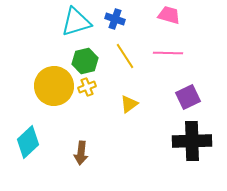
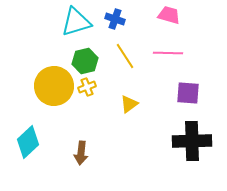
purple square: moved 4 px up; rotated 30 degrees clockwise
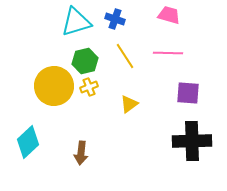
yellow cross: moved 2 px right
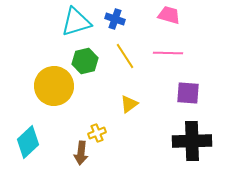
yellow cross: moved 8 px right, 46 px down
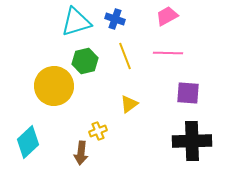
pink trapezoid: moved 2 px left, 1 px down; rotated 45 degrees counterclockwise
yellow line: rotated 12 degrees clockwise
yellow cross: moved 1 px right, 2 px up
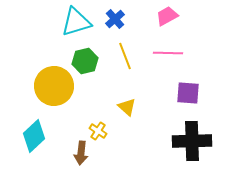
blue cross: rotated 30 degrees clockwise
yellow triangle: moved 2 px left, 3 px down; rotated 42 degrees counterclockwise
yellow cross: rotated 36 degrees counterclockwise
cyan diamond: moved 6 px right, 6 px up
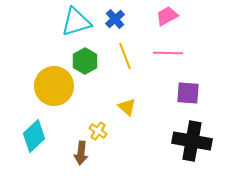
green hexagon: rotated 15 degrees counterclockwise
black cross: rotated 12 degrees clockwise
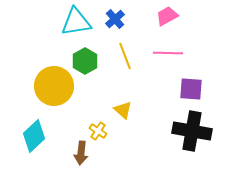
cyan triangle: rotated 8 degrees clockwise
purple square: moved 3 px right, 4 px up
yellow triangle: moved 4 px left, 3 px down
black cross: moved 10 px up
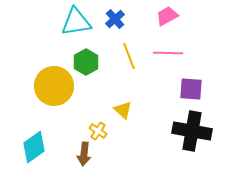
yellow line: moved 4 px right
green hexagon: moved 1 px right, 1 px down
cyan diamond: moved 11 px down; rotated 8 degrees clockwise
brown arrow: moved 3 px right, 1 px down
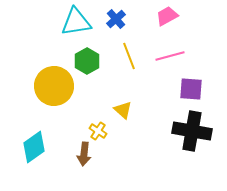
blue cross: moved 1 px right
pink line: moved 2 px right, 3 px down; rotated 16 degrees counterclockwise
green hexagon: moved 1 px right, 1 px up
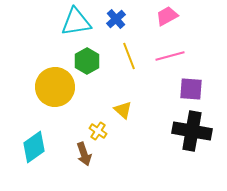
yellow circle: moved 1 px right, 1 px down
brown arrow: rotated 25 degrees counterclockwise
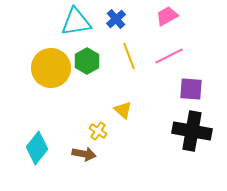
pink line: moved 1 px left; rotated 12 degrees counterclockwise
yellow circle: moved 4 px left, 19 px up
cyan diamond: moved 3 px right, 1 px down; rotated 16 degrees counterclockwise
brown arrow: rotated 60 degrees counterclockwise
